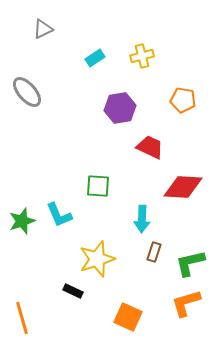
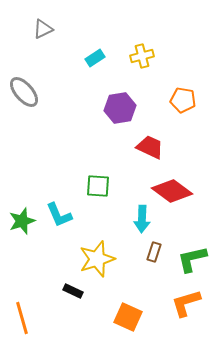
gray ellipse: moved 3 px left
red diamond: moved 11 px left, 4 px down; rotated 33 degrees clockwise
green L-shape: moved 2 px right, 4 px up
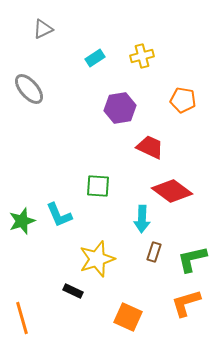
gray ellipse: moved 5 px right, 3 px up
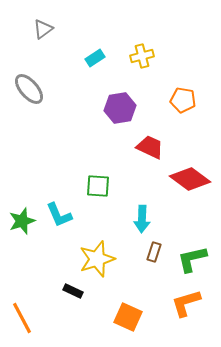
gray triangle: rotated 10 degrees counterclockwise
red diamond: moved 18 px right, 12 px up
orange line: rotated 12 degrees counterclockwise
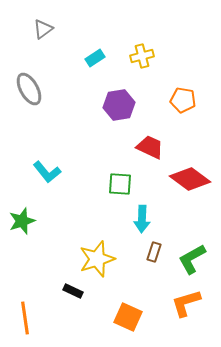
gray ellipse: rotated 12 degrees clockwise
purple hexagon: moved 1 px left, 3 px up
green square: moved 22 px right, 2 px up
cyan L-shape: moved 12 px left, 43 px up; rotated 16 degrees counterclockwise
green L-shape: rotated 16 degrees counterclockwise
orange line: moved 3 px right; rotated 20 degrees clockwise
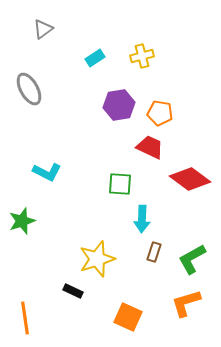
orange pentagon: moved 23 px left, 13 px down
cyan L-shape: rotated 24 degrees counterclockwise
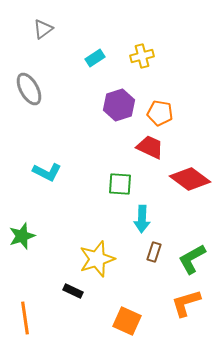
purple hexagon: rotated 8 degrees counterclockwise
green star: moved 15 px down
orange square: moved 1 px left, 4 px down
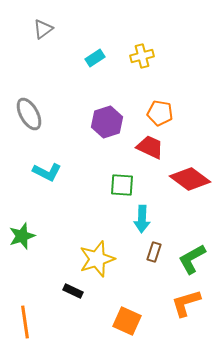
gray ellipse: moved 25 px down
purple hexagon: moved 12 px left, 17 px down
green square: moved 2 px right, 1 px down
orange line: moved 4 px down
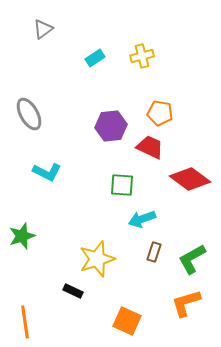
purple hexagon: moved 4 px right, 4 px down; rotated 12 degrees clockwise
cyan arrow: rotated 68 degrees clockwise
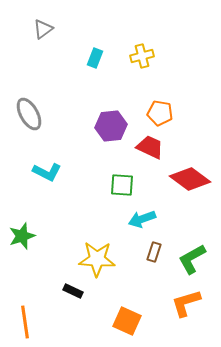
cyan rectangle: rotated 36 degrees counterclockwise
yellow star: rotated 21 degrees clockwise
